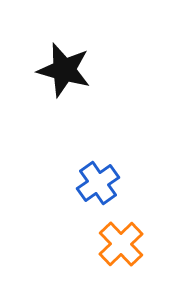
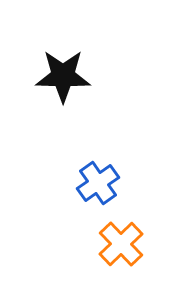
black star: moved 1 px left, 6 px down; rotated 14 degrees counterclockwise
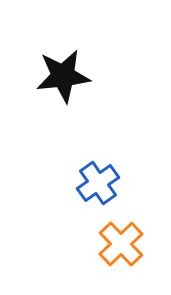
black star: rotated 8 degrees counterclockwise
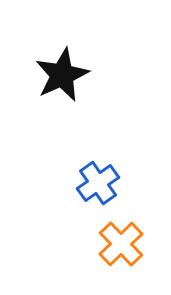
black star: moved 1 px left, 1 px up; rotated 18 degrees counterclockwise
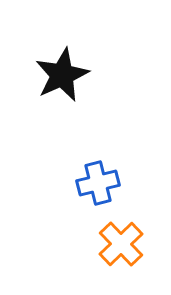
blue cross: rotated 21 degrees clockwise
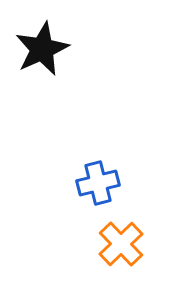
black star: moved 20 px left, 26 px up
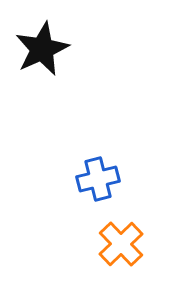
blue cross: moved 4 px up
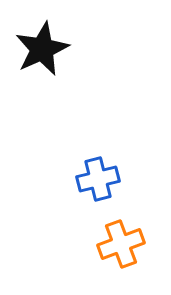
orange cross: rotated 24 degrees clockwise
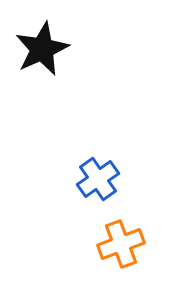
blue cross: rotated 21 degrees counterclockwise
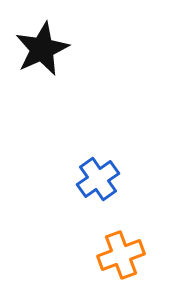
orange cross: moved 11 px down
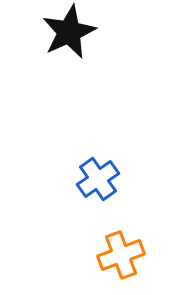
black star: moved 27 px right, 17 px up
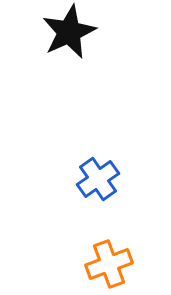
orange cross: moved 12 px left, 9 px down
